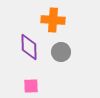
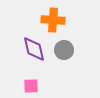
purple diamond: moved 5 px right, 2 px down; rotated 12 degrees counterclockwise
gray circle: moved 3 px right, 2 px up
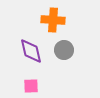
purple diamond: moved 3 px left, 2 px down
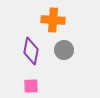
purple diamond: rotated 24 degrees clockwise
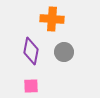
orange cross: moved 1 px left, 1 px up
gray circle: moved 2 px down
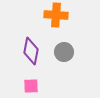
orange cross: moved 4 px right, 4 px up
